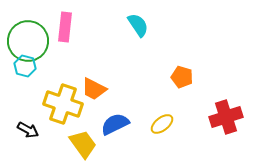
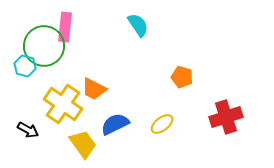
green circle: moved 16 px right, 5 px down
yellow cross: rotated 15 degrees clockwise
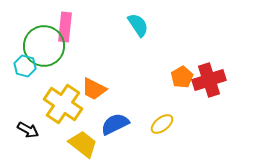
orange pentagon: rotated 25 degrees clockwise
red cross: moved 17 px left, 37 px up
yellow trapezoid: rotated 16 degrees counterclockwise
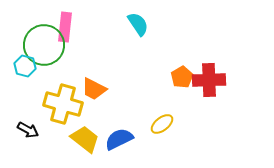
cyan semicircle: moved 1 px up
green circle: moved 1 px up
red cross: rotated 16 degrees clockwise
yellow cross: rotated 18 degrees counterclockwise
blue semicircle: moved 4 px right, 15 px down
yellow trapezoid: moved 2 px right, 5 px up
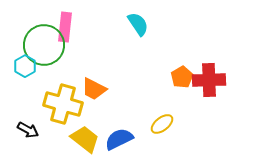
cyan hexagon: rotated 15 degrees clockwise
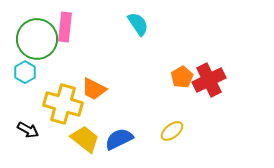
green circle: moved 7 px left, 6 px up
cyan hexagon: moved 6 px down
red cross: rotated 24 degrees counterclockwise
yellow ellipse: moved 10 px right, 7 px down
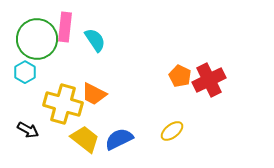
cyan semicircle: moved 43 px left, 16 px down
orange pentagon: moved 2 px left, 1 px up; rotated 15 degrees counterclockwise
orange trapezoid: moved 5 px down
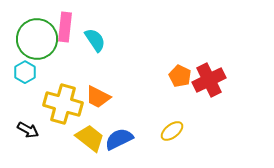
orange trapezoid: moved 4 px right, 3 px down
yellow trapezoid: moved 5 px right, 1 px up
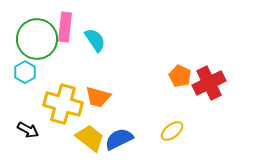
red cross: moved 3 px down
orange trapezoid: rotated 12 degrees counterclockwise
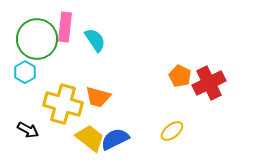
blue semicircle: moved 4 px left
